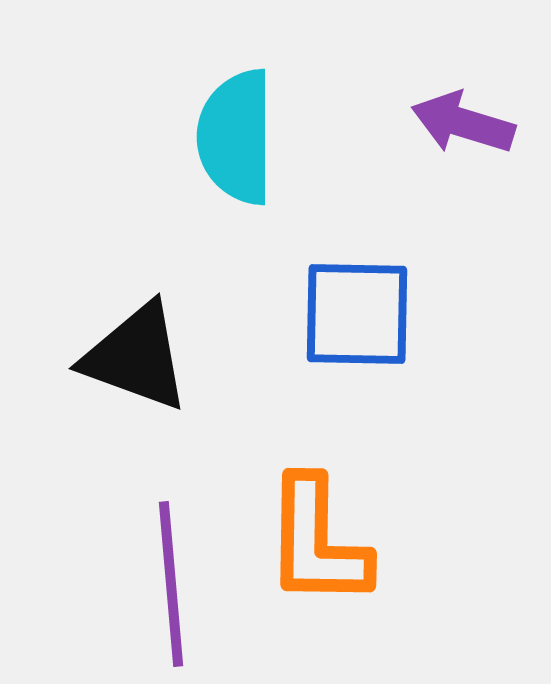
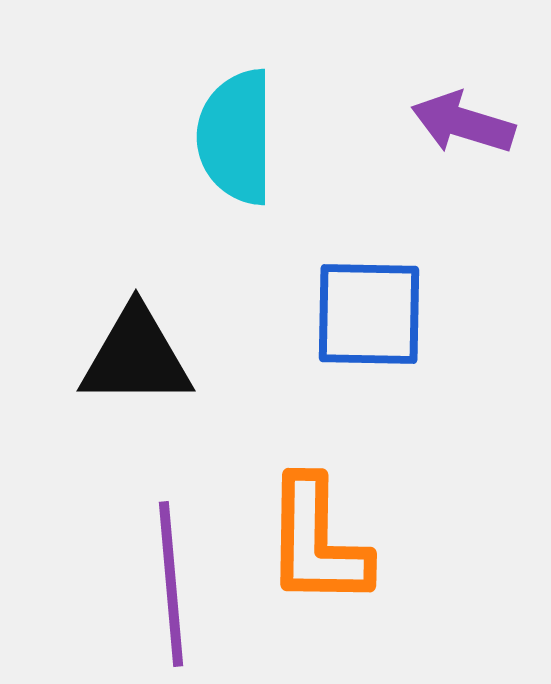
blue square: moved 12 px right
black triangle: rotated 20 degrees counterclockwise
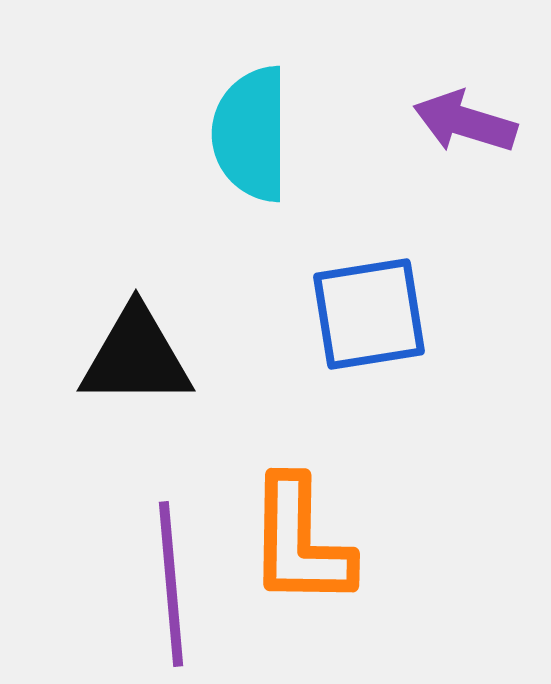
purple arrow: moved 2 px right, 1 px up
cyan semicircle: moved 15 px right, 3 px up
blue square: rotated 10 degrees counterclockwise
orange L-shape: moved 17 px left
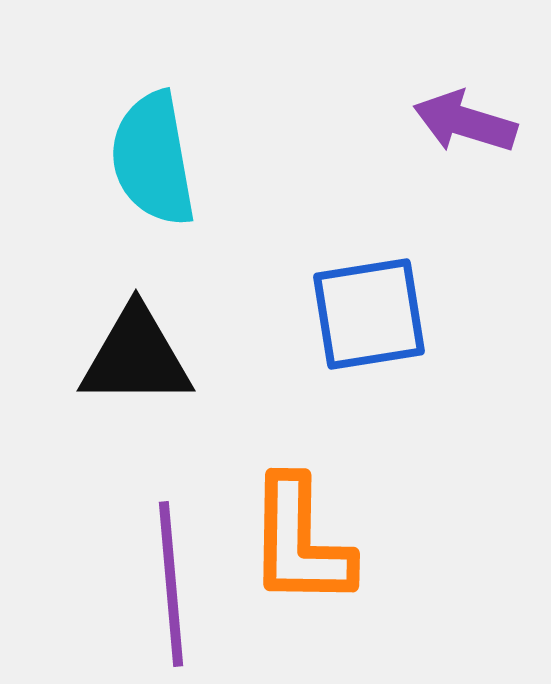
cyan semicircle: moved 98 px left, 25 px down; rotated 10 degrees counterclockwise
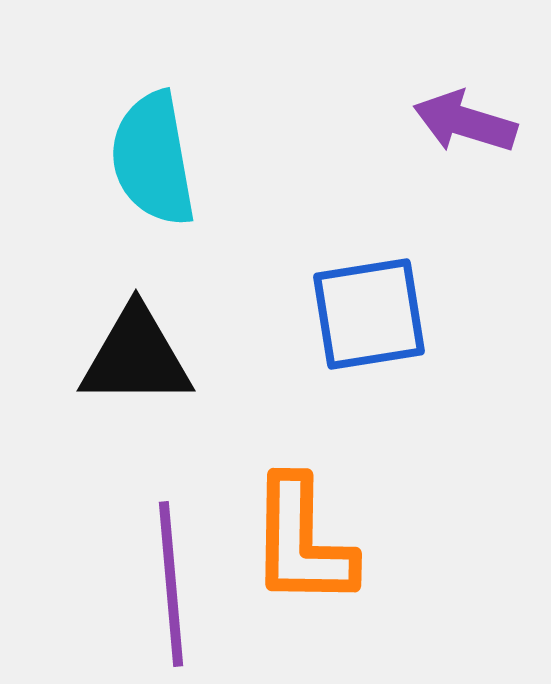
orange L-shape: moved 2 px right
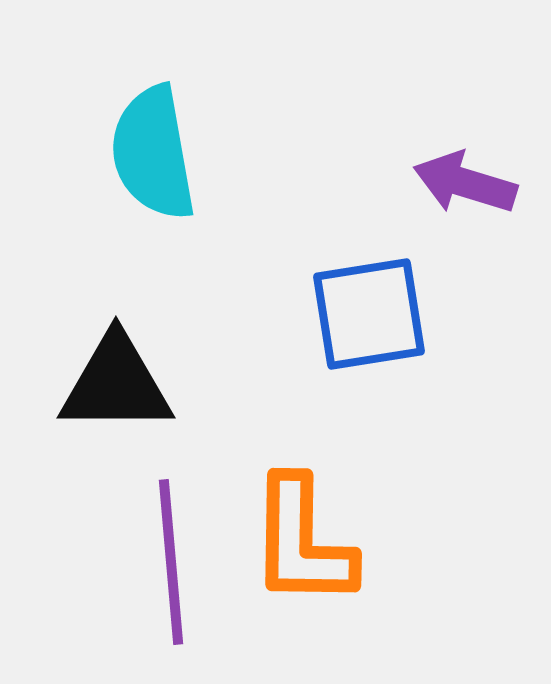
purple arrow: moved 61 px down
cyan semicircle: moved 6 px up
black triangle: moved 20 px left, 27 px down
purple line: moved 22 px up
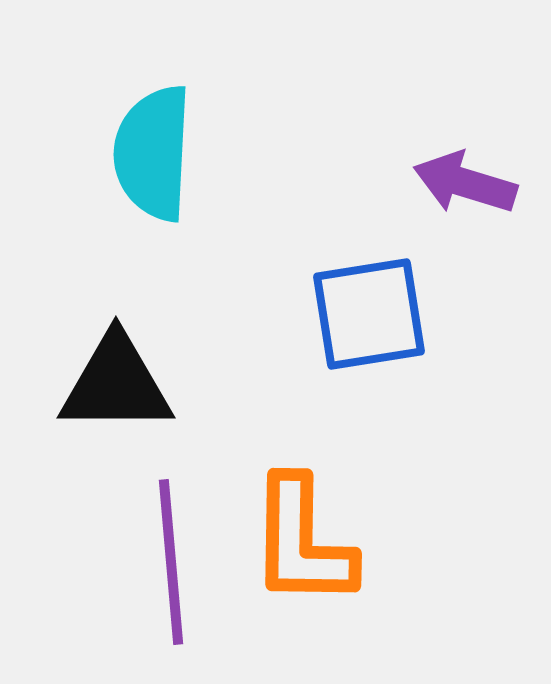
cyan semicircle: rotated 13 degrees clockwise
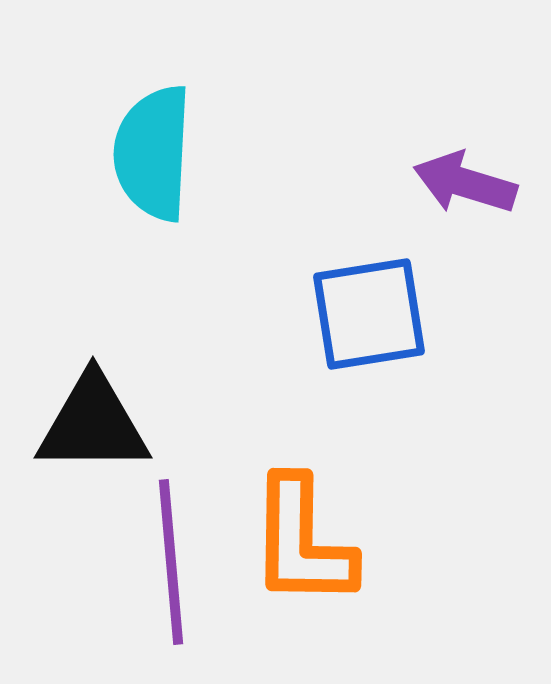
black triangle: moved 23 px left, 40 px down
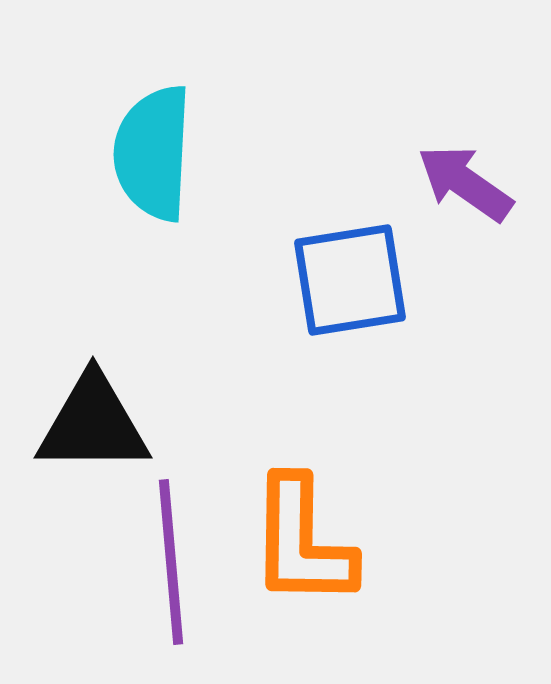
purple arrow: rotated 18 degrees clockwise
blue square: moved 19 px left, 34 px up
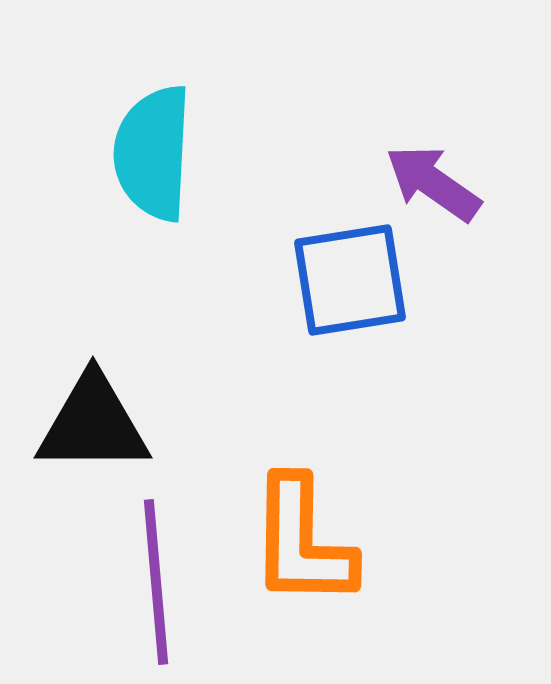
purple arrow: moved 32 px left
purple line: moved 15 px left, 20 px down
